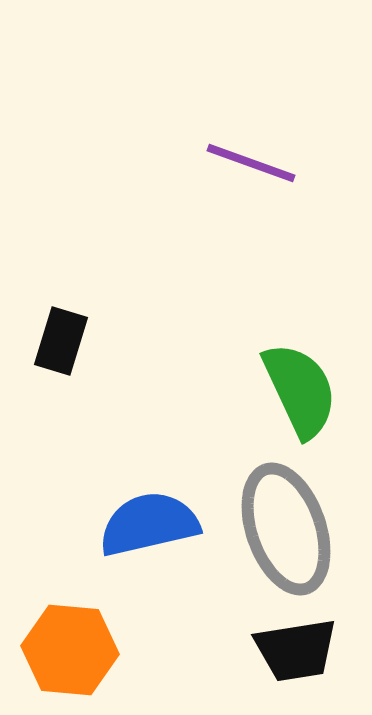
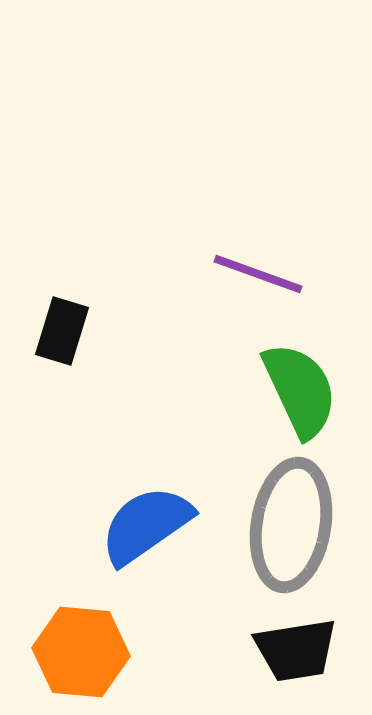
purple line: moved 7 px right, 111 px down
black rectangle: moved 1 px right, 10 px up
blue semicircle: moved 3 px left, 1 px down; rotated 22 degrees counterclockwise
gray ellipse: moved 5 px right, 4 px up; rotated 28 degrees clockwise
orange hexagon: moved 11 px right, 2 px down
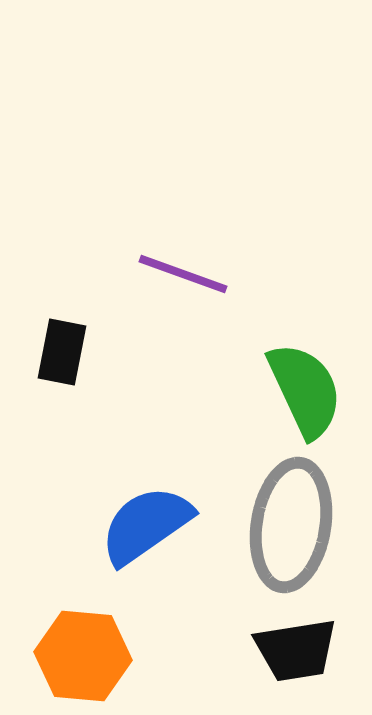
purple line: moved 75 px left
black rectangle: moved 21 px down; rotated 6 degrees counterclockwise
green semicircle: moved 5 px right
orange hexagon: moved 2 px right, 4 px down
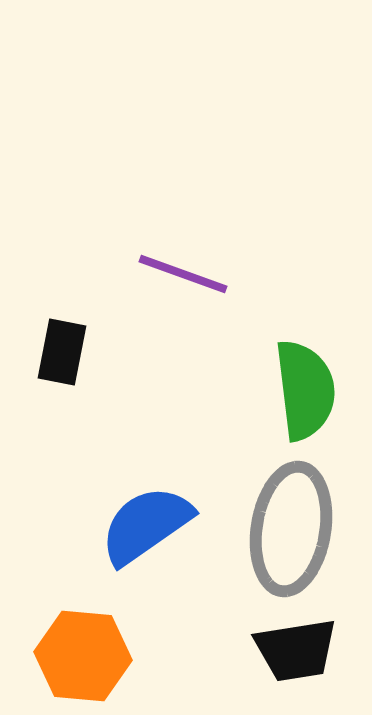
green semicircle: rotated 18 degrees clockwise
gray ellipse: moved 4 px down
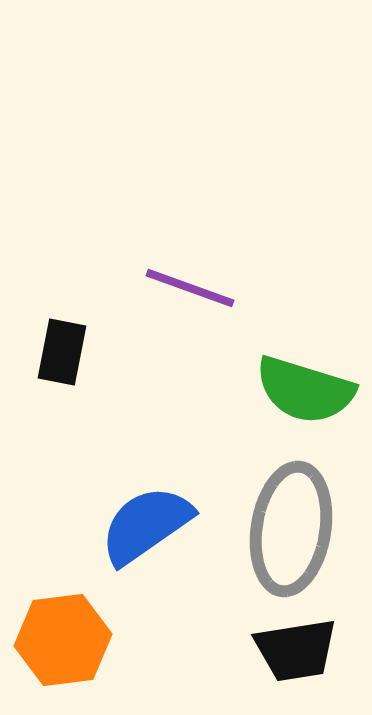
purple line: moved 7 px right, 14 px down
green semicircle: rotated 114 degrees clockwise
orange hexagon: moved 20 px left, 16 px up; rotated 12 degrees counterclockwise
